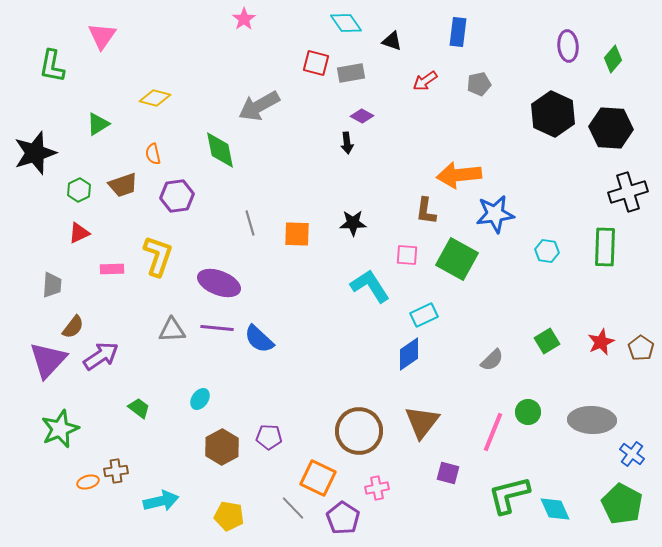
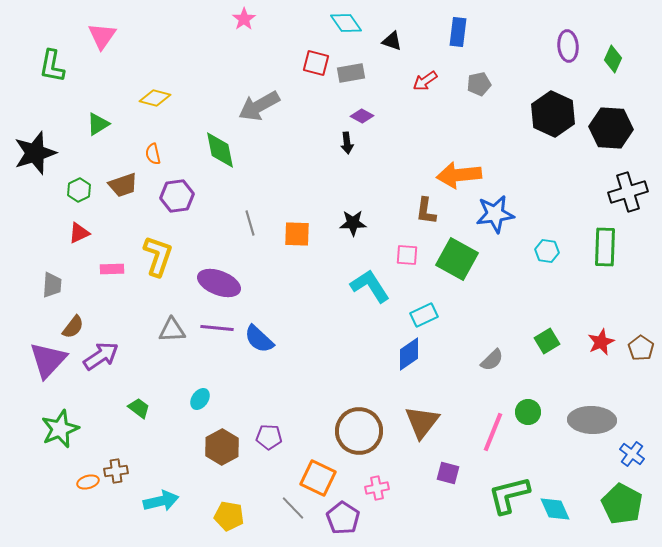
green diamond at (613, 59): rotated 16 degrees counterclockwise
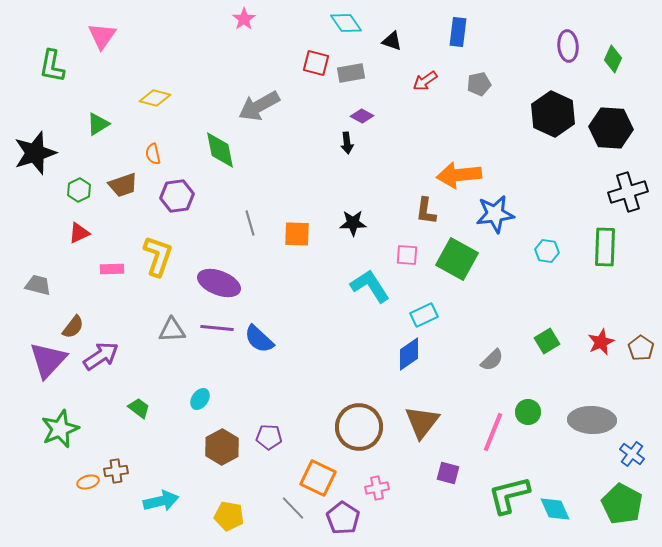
gray trapezoid at (52, 285): moved 14 px left; rotated 80 degrees counterclockwise
brown circle at (359, 431): moved 4 px up
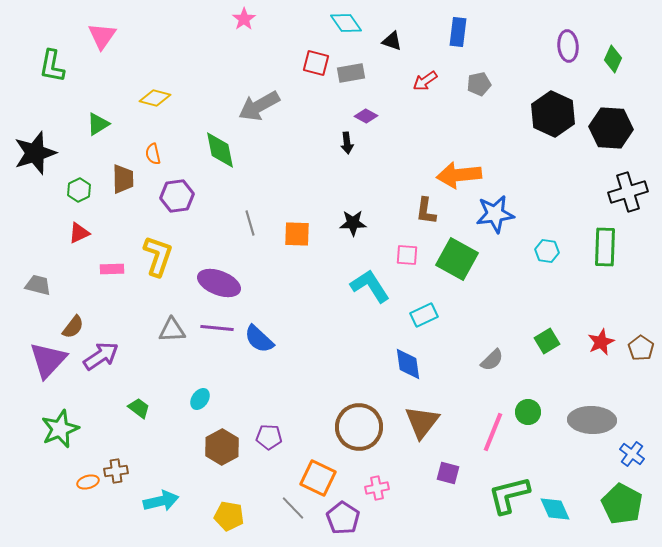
purple diamond at (362, 116): moved 4 px right
brown trapezoid at (123, 185): moved 6 px up; rotated 72 degrees counterclockwise
blue diamond at (409, 354): moved 1 px left, 10 px down; rotated 64 degrees counterclockwise
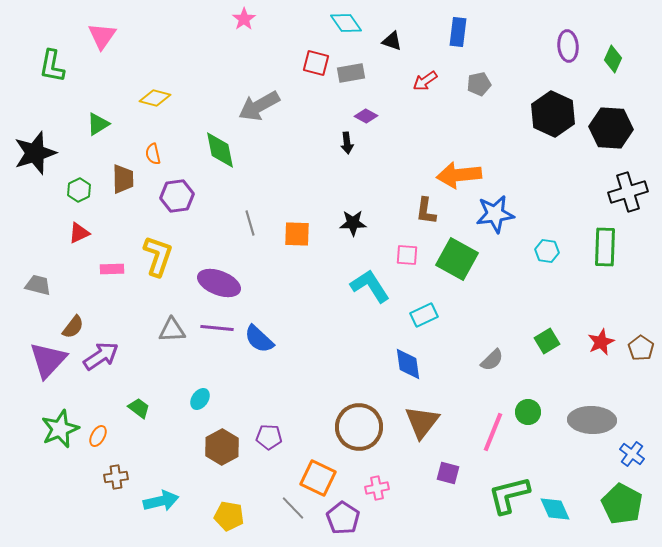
brown cross at (116, 471): moved 6 px down
orange ellipse at (88, 482): moved 10 px right, 46 px up; rotated 45 degrees counterclockwise
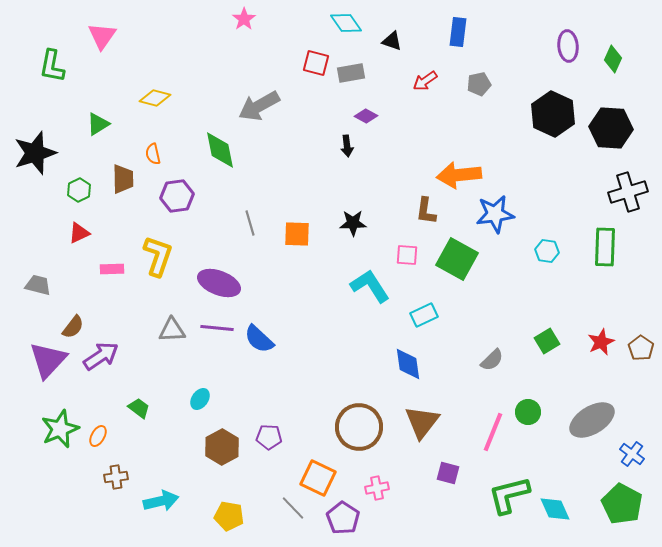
black arrow at (347, 143): moved 3 px down
gray ellipse at (592, 420): rotated 33 degrees counterclockwise
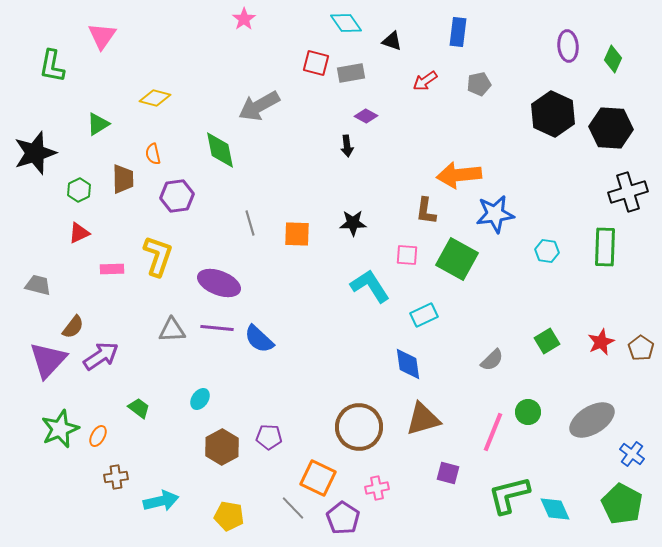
brown triangle at (422, 422): moved 1 px right, 3 px up; rotated 36 degrees clockwise
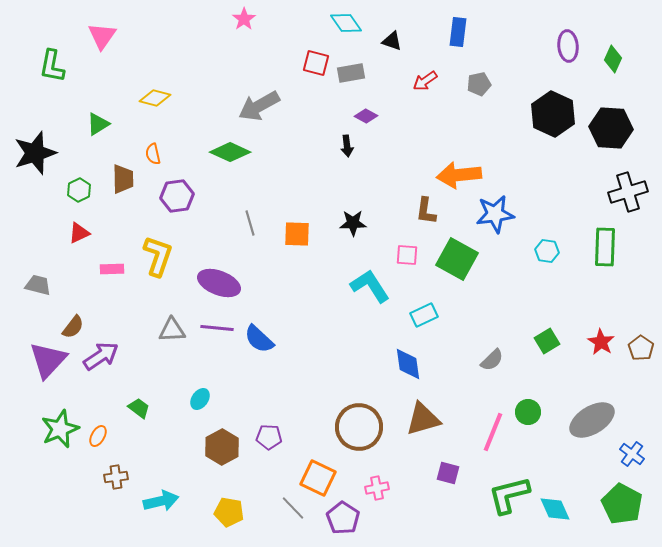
green diamond at (220, 150): moved 10 px right, 2 px down; rotated 54 degrees counterclockwise
red star at (601, 342): rotated 16 degrees counterclockwise
yellow pentagon at (229, 516): moved 4 px up
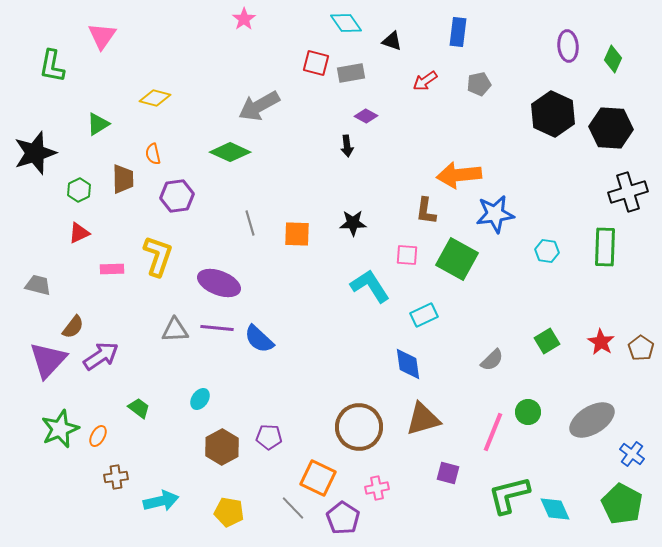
gray triangle at (172, 330): moved 3 px right
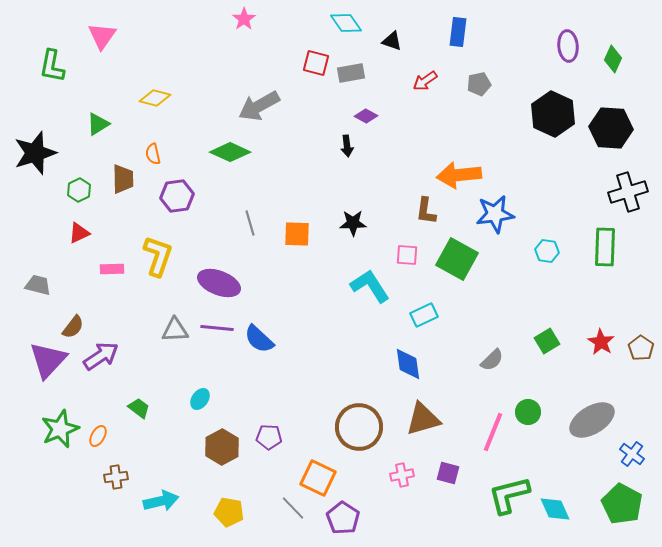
pink cross at (377, 488): moved 25 px right, 13 px up
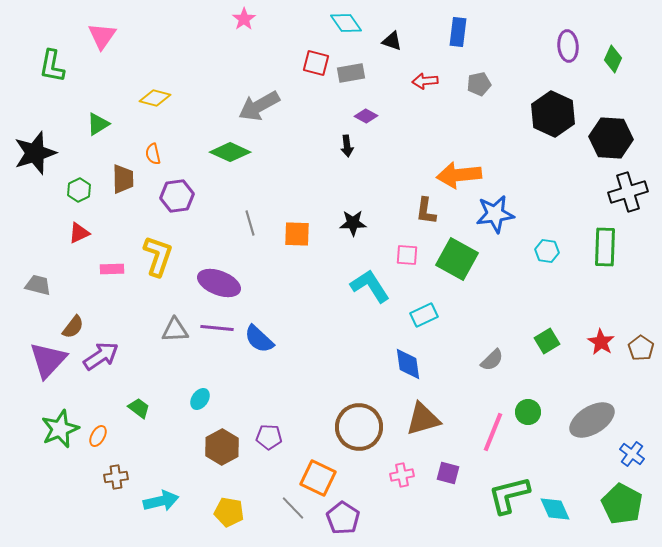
red arrow at (425, 81): rotated 30 degrees clockwise
black hexagon at (611, 128): moved 10 px down
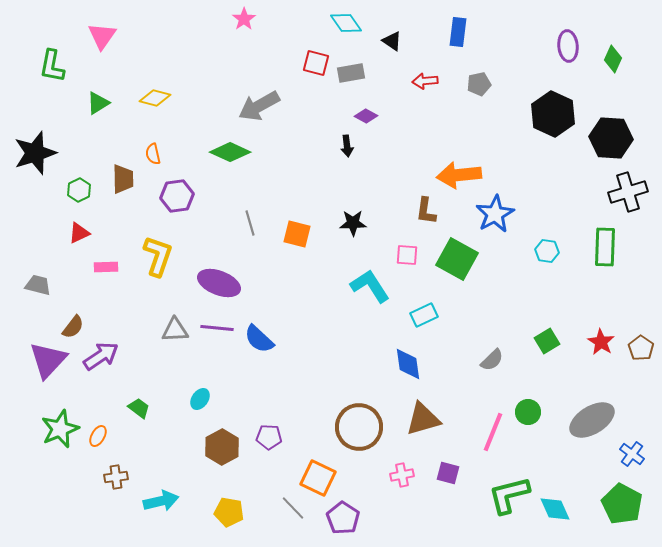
black triangle at (392, 41): rotated 15 degrees clockwise
green triangle at (98, 124): moved 21 px up
blue star at (495, 214): rotated 21 degrees counterclockwise
orange square at (297, 234): rotated 12 degrees clockwise
pink rectangle at (112, 269): moved 6 px left, 2 px up
